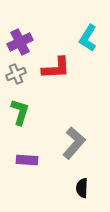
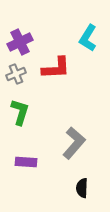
purple rectangle: moved 1 px left, 2 px down
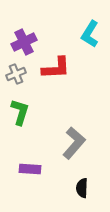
cyan L-shape: moved 2 px right, 4 px up
purple cross: moved 4 px right
purple rectangle: moved 4 px right, 7 px down
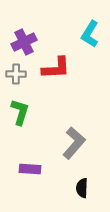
gray cross: rotated 24 degrees clockwise
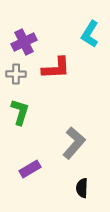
purple rectangle: rotated 35 degrees counterclockwise
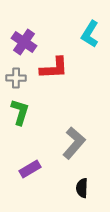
purple cross: rotated 30 degrees counterclockwise
red L-shape: moved 2 px left
gray cross: moved 4 px down
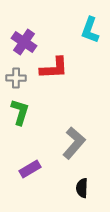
cyan L-shape: moved 4 px up; rotated 12 degrees counterclockwise
